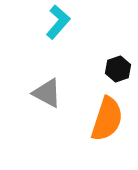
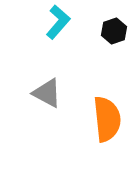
black hexagon: moved 4 px left, 38 px up
orange semicircle: rotated 24 degrees counterclockwise
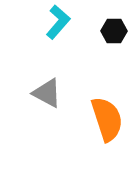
black hexagon: rotated 20 degrees clockwise
orange semicircle: rotated 12 degrees counterclockwise
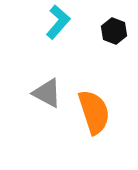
black hexagon: rotated 20 degrees clockwise
orange semicircle: moved 13 px left, 7 px up
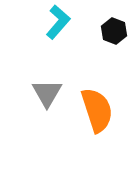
gray triangle: rotated 32 degrees clockwise
orange semicircle: moved 3 px right, 2 px up
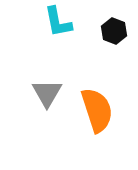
cyan L-shape: rotated 128 degrees clockwise
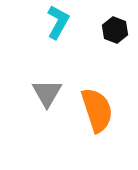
cyan L-shape: rotated 140 degrees counterclockwise
black hexagon: moved 1 px right, 1 px up
